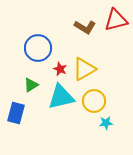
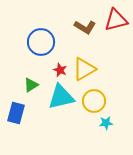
blue circle: moved 3 px right, 6 px up
red star: moved 1 px down
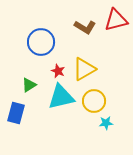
red star: moved 2 px left, 1 px down
green triangle: moved 2 px left
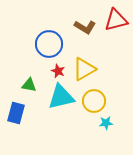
blue circle: moved 8 px right, 2 px down
green triangle: rotated 42 degrees clockwise
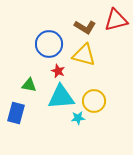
yellow triangle: moved 14 px up; rotated 45 degrees clockwise
cyan triangle: rotated 8 degrees clockwise
cyan star: moved 28 px left, 5 px up
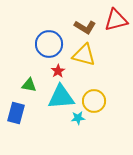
red star: rotated 16 degrees clockwise
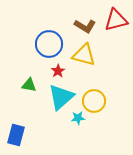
brown L-shape: moved 1 px up
cyan triangle: rotated 36 degrees counterclockwise
blue rectangle: moved 22 px down
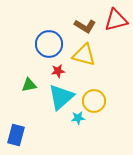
red star: rotated 24 degrees clockwise
green triangle: rotated 21 degrees counterclockwise
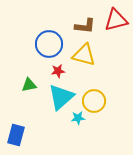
brown L-shape: rotated 25 degrees counterclockwise
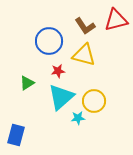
brown L-shape: rotated 50 degrees clockwise
blue circle: moved 3 px up
green triangle: moved 2 px left, 2 px up; rotated 21 degrees counterclockwise
